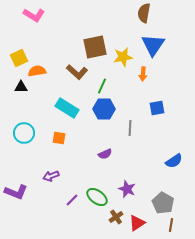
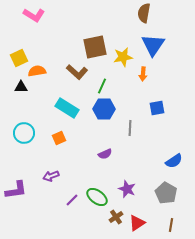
orange square: rotated 32 degrees counterclockwise
purple L-shape: moved 2 px up; rotated 30 degrees counterclockwise
gray pentagon: moved 3 px right, 10 px up
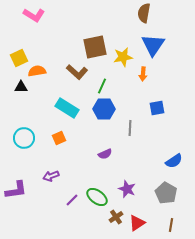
cyan circle: moved 5 px down
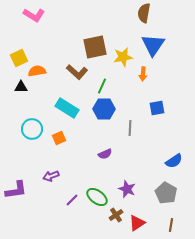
cyan circle: moved 8 px right, 9 px up
brown cross: moved 2 px up
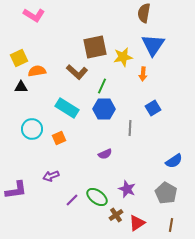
blue square: moved 4 px left; rotated 21 degrees counterclockwise
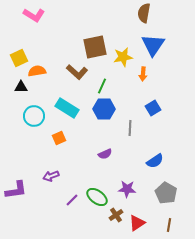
cyan circle: moved 2 px right, 13 px up
blue semicircle: moved 19 px left
purple star: rotated 18 degrees counterclockwise
brown line: moved 2 px left
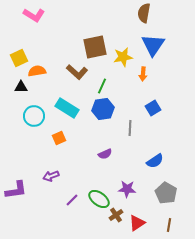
blue hexagon: moved 1 px left; rotated 10 degrees counterclockwise
green ellipse: moved 2 px right, 2 px down
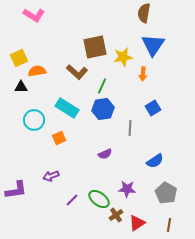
cyan circle: moved 4 px down
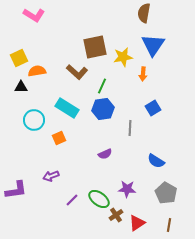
blue semicircle: moved 1 px right; rotated 66 degrees clockwise
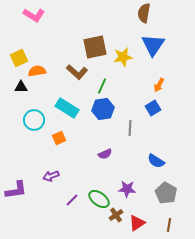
orange arrow: moved 16 px right, 11 px down; rotated 24 degrees clockwise
